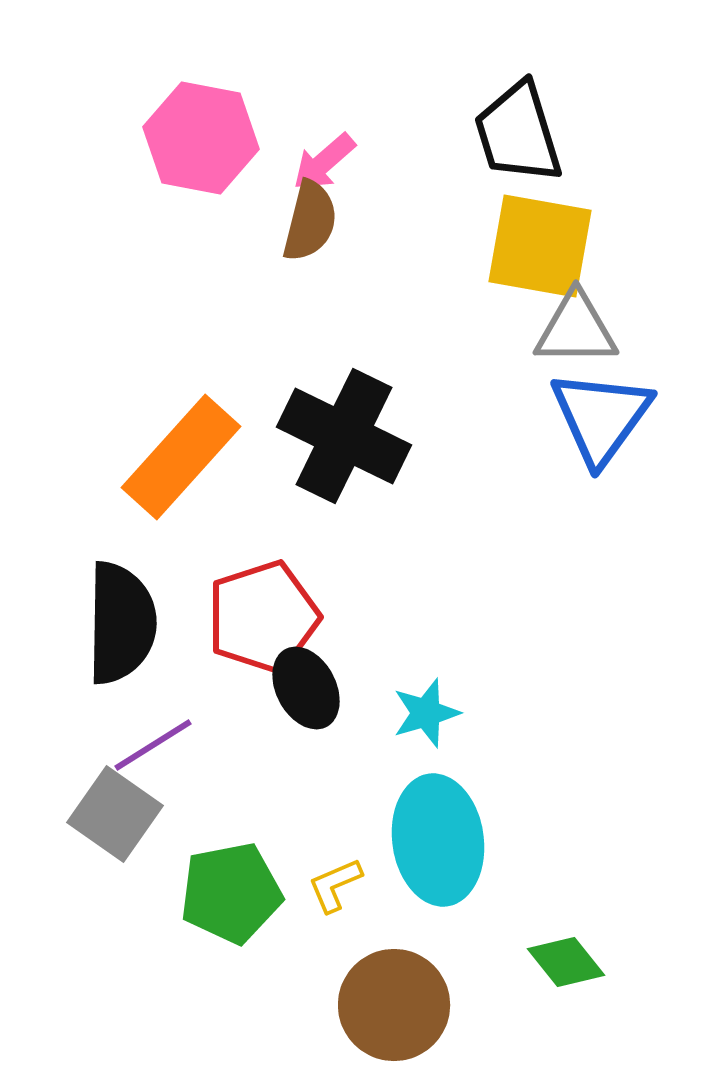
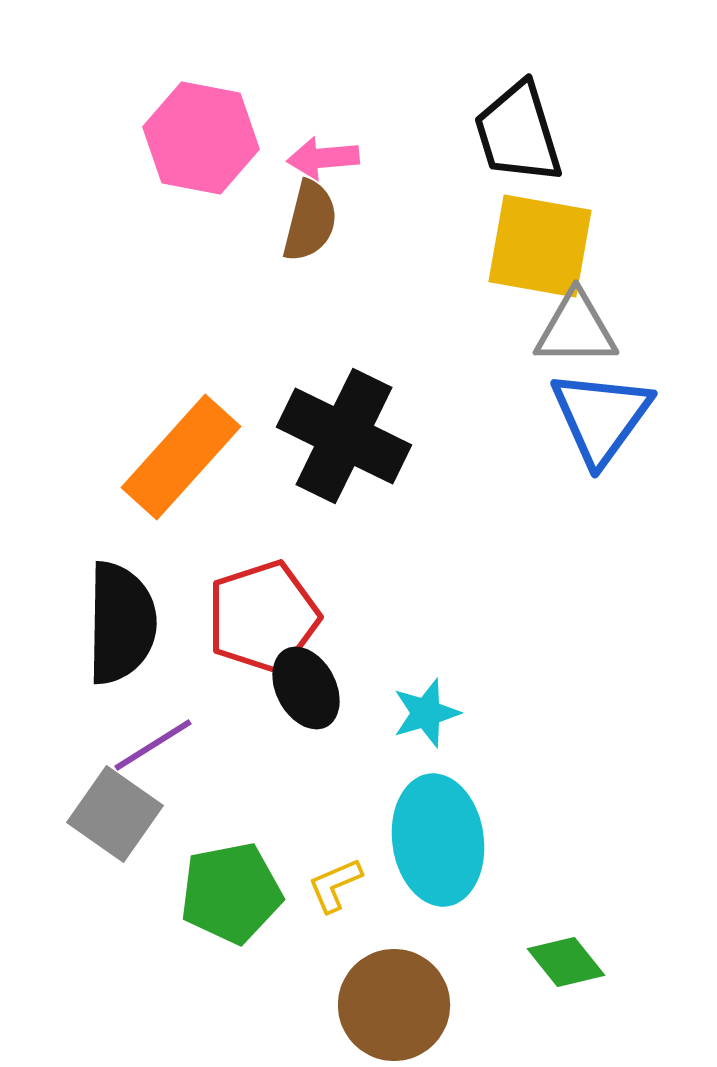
pink arrow: moved 1 px left, 4 px up; rotated 36 degrees clockwise
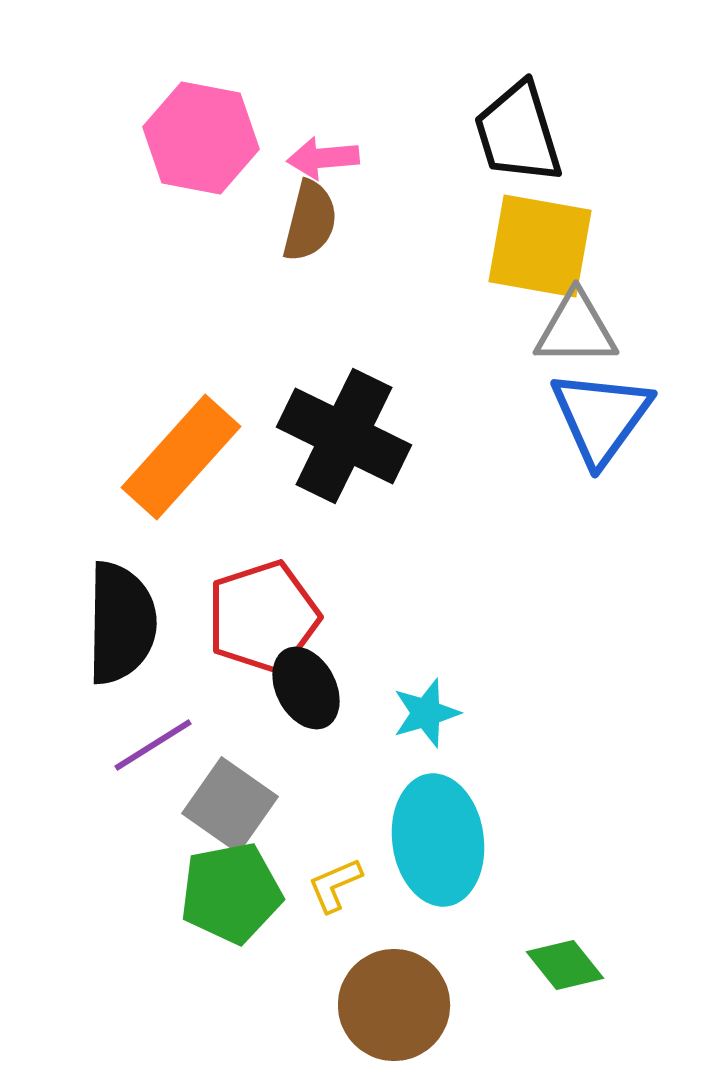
gray square: moved 115 px right, 9 px up
green diamond: moved 1 px left, 3 px down
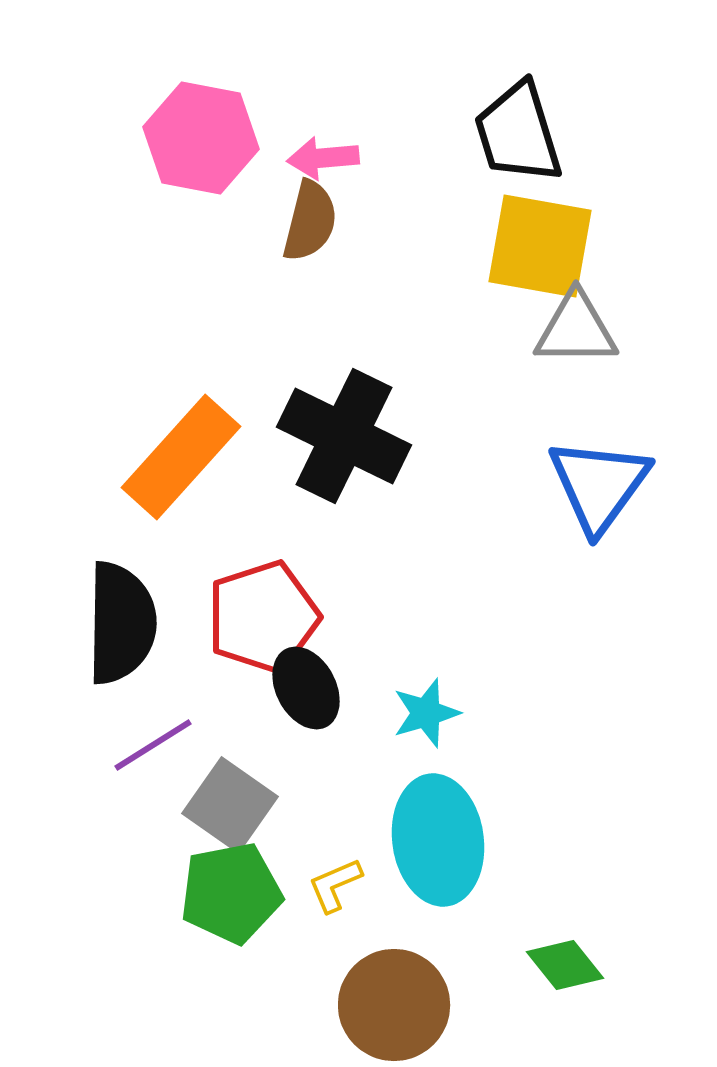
blue triangle: moved 2 px left, 68 px down
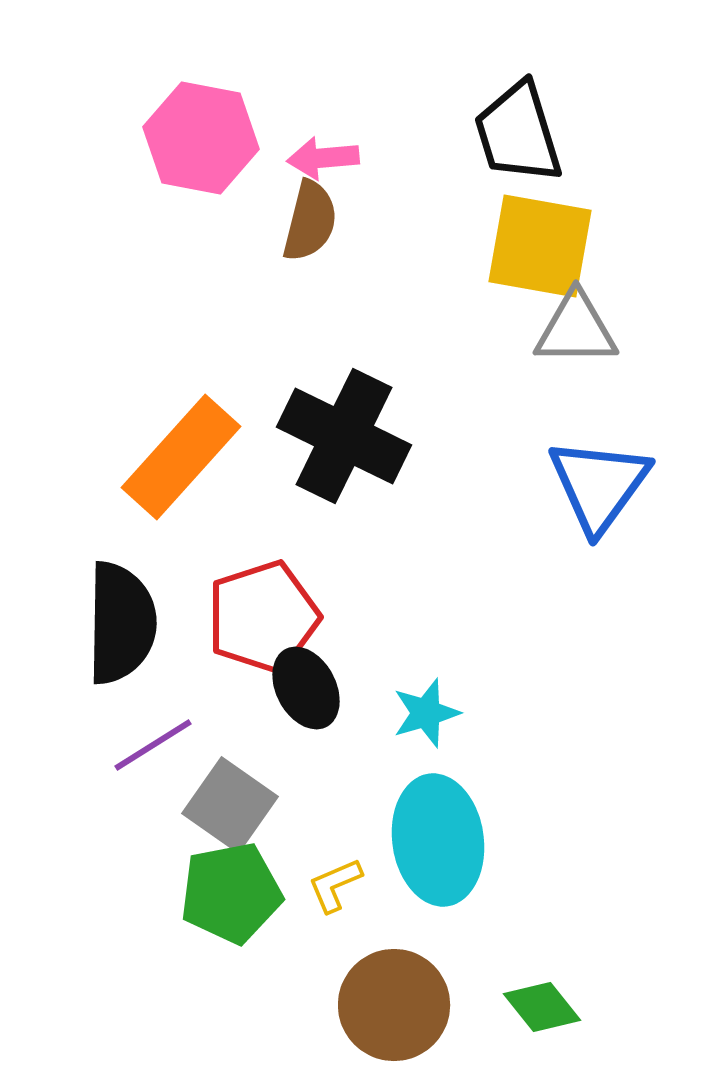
green diamond: moved 23 px left, 42 px down
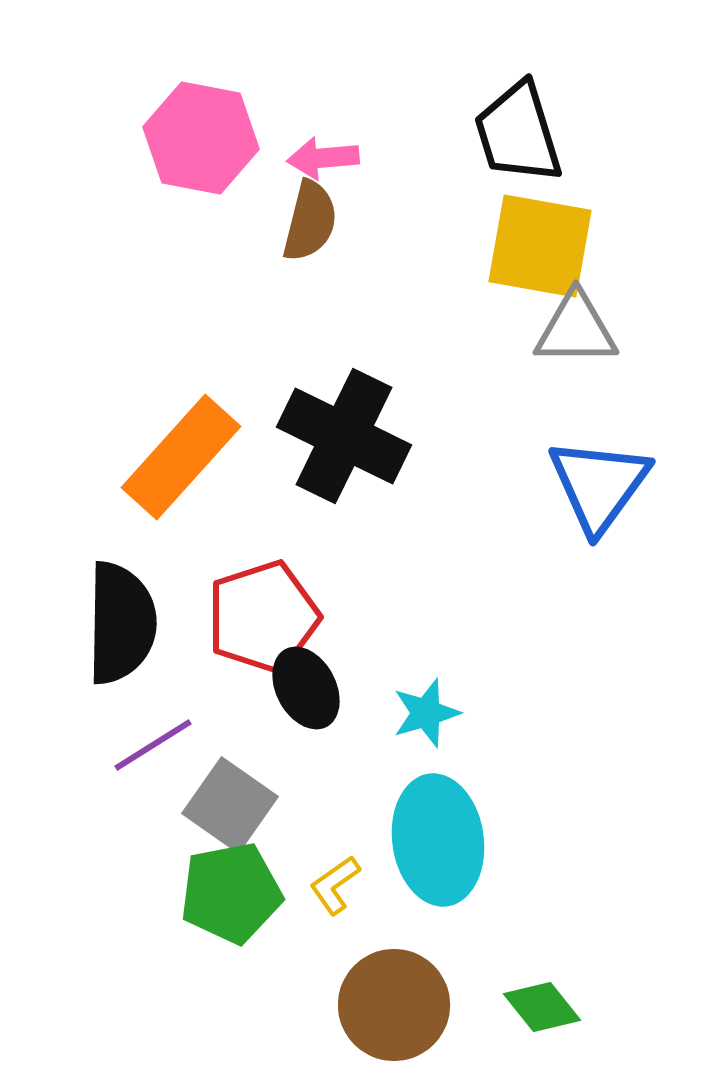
yellow L-shape: rotated 12 degrees counterclockwise
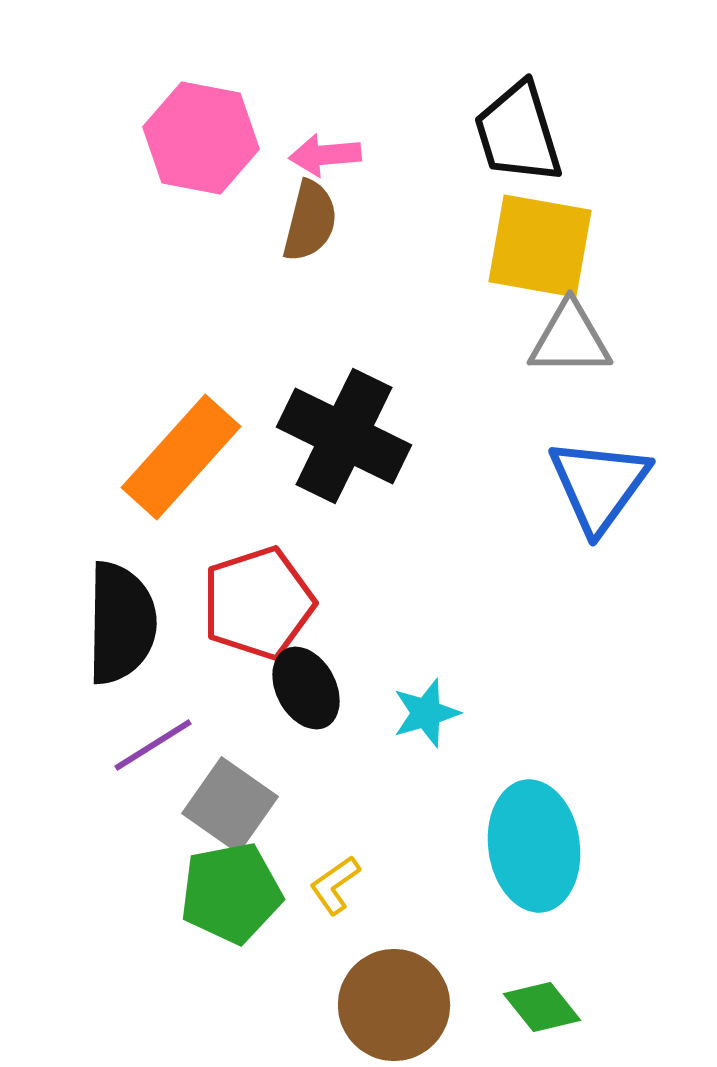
pink arrow: moved 2 px right, 3 px up
gray triangle: moved 6 px left, 10 px down
red pentagon: moved 5 px left, 14 px up
cyan ellipse: moved 96 px right, 6 px down
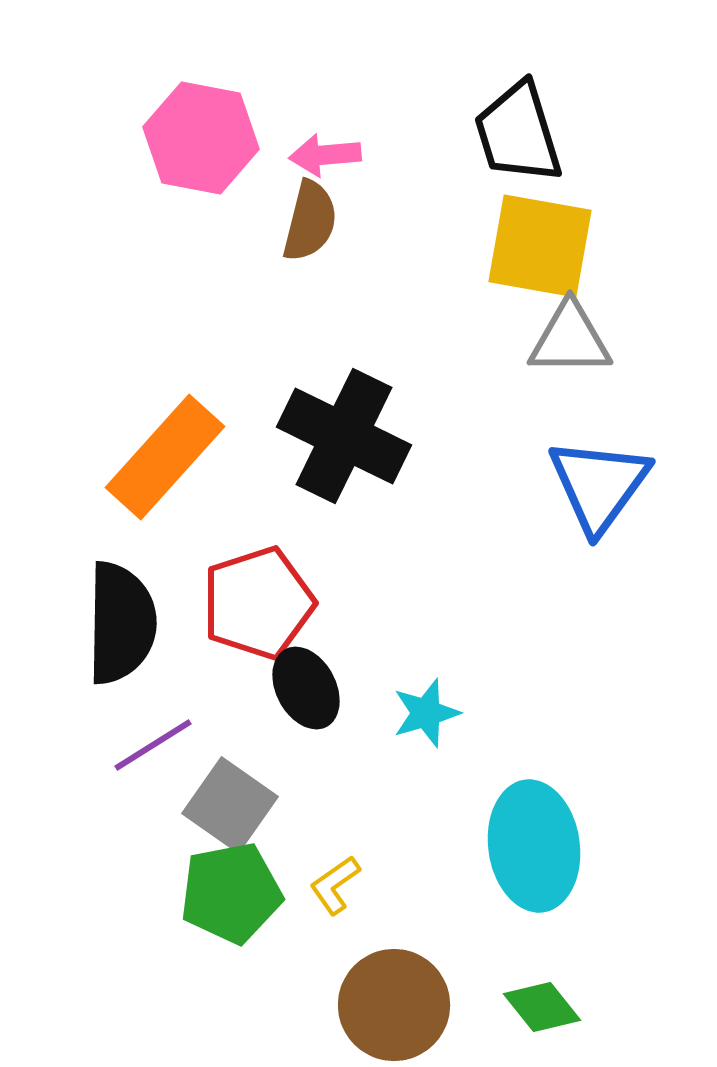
orange rectangle: moved 16 px left
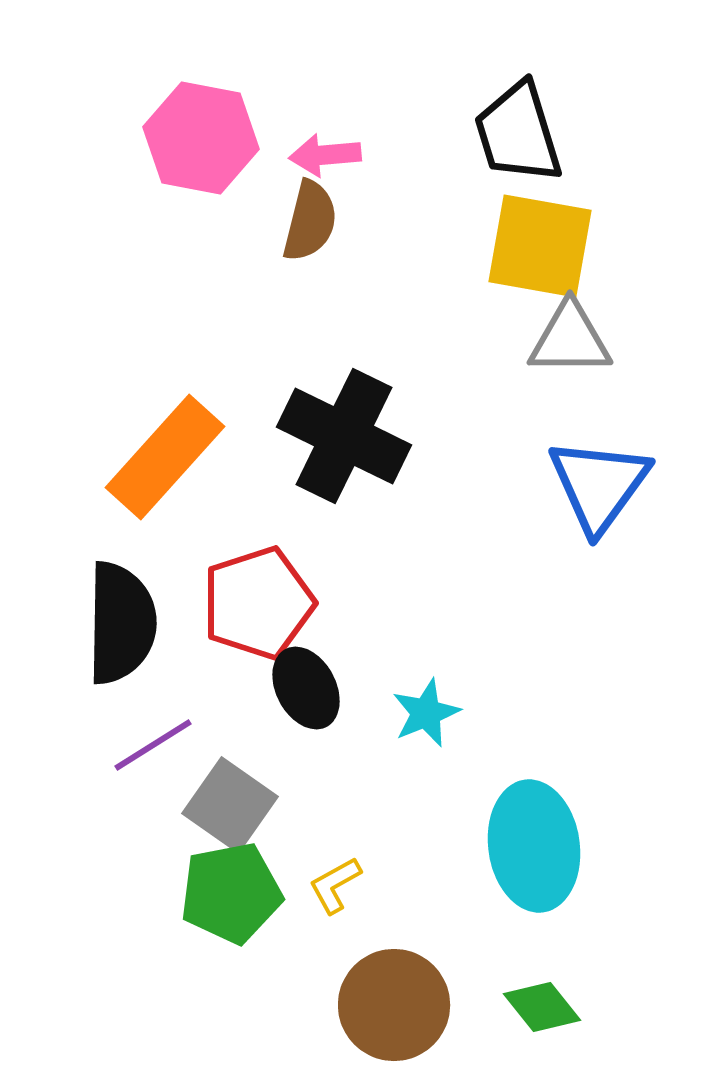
cyan star: rotated 6 degrees counterclockwise
yellow L-shape: rotated 6 degrees clockwise
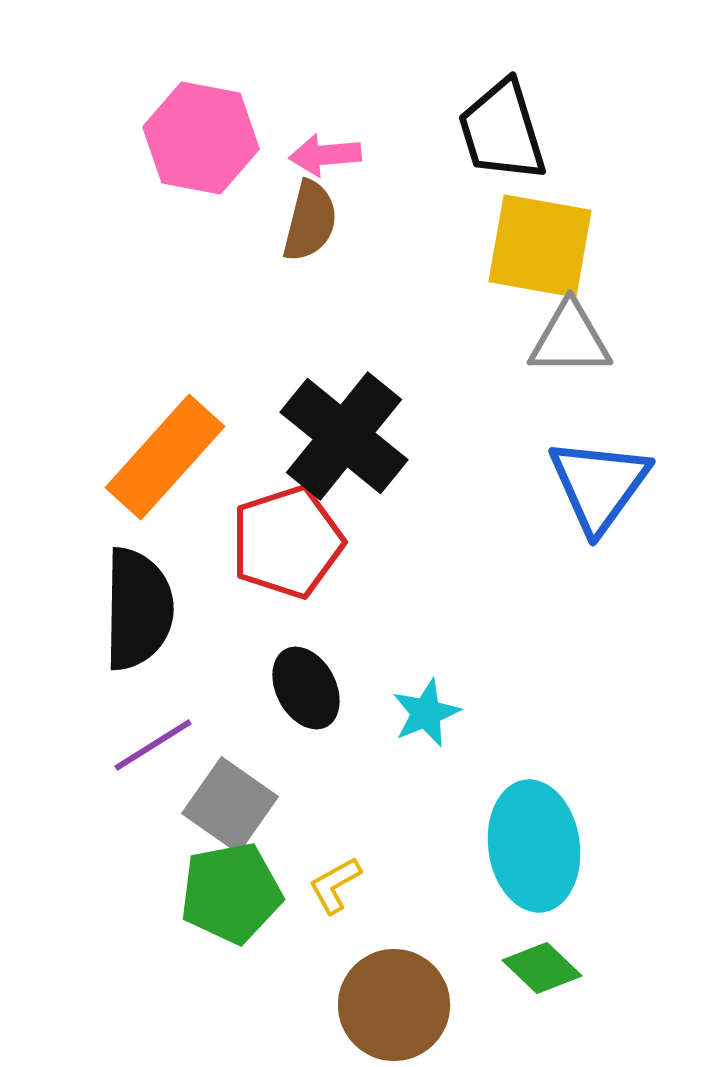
black trapezoid: moved 16 px left, 2 px up
black cross: rotated 13 degrees clockwise
red pentagon: moved 29 px right, 61 px up
black semicircle: moved 17 px right, 14 px up
green diamond: moved 39 px up; rotated 8 degrees counterclockwise
